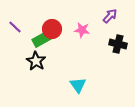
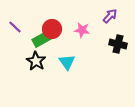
cyan triangle: moved 11 px left, 23 px up
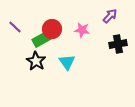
black cross: rotated 24 degrees counterclockwise
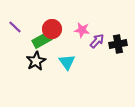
purple arrow: moved 13 px left, 25 px down
green rectangle: moved 1 px down
black star: rotated 12 degrees clockwise
